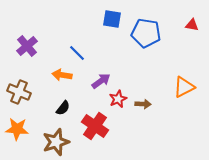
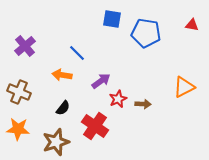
purple cross: moved 2 px left
orange star: moved 1 px right
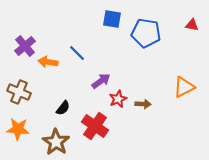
orange arrow: moved 14 px left, 13 px up
brown star: rotated 20 degrees counterclockwise
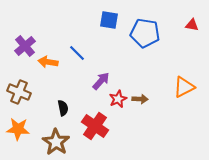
blue square: moved 3 px left, 1 px down
blue pentagon: moved 1 px left
purple arrow: rotated 12 degrees counterclockwise
brown arrow: moved 3 px left, 5 px up
black semicircle: rotated 49 degrees counterclockwise
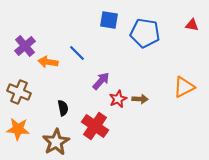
brown star: rotated 8 degrees clockwise
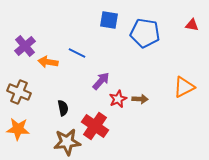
blue line: rotated 18 degrees counterclockwise
brown star: moved 11 px right; rotated 24 degrees clockwise
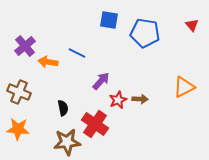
red triangle: rotated 40 degrees clockwise
red star: moved 1 px down
red cross: moved 2 px up
